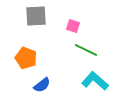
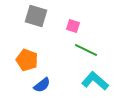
gray square: rotated 20 degrees clockwise
orange pentagon: moved 1 px right, 2 px down
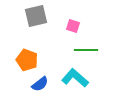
gray square: rotated 30 degrees counterclockwise
green line: rotated 25 degrees counterclockwise
cyan L-shape: moved 20 px left, 3 px up
blue semicircle: moved 2 px left, 1 px up
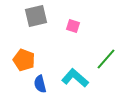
green line: moved 20 px right, 9 px down; rotated 50 degrees counterclockwise
orange pentagon: moved 3 px left
blue semicircle: rotated 114 degrees clockwise
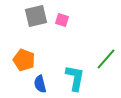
pink square: moved 11 px left, 6 px up
cyan L-shape: rotated 60 degrees clockwise
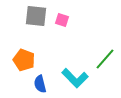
gray square: rotated 20 degrees clockwise
green line: moved 1 px left
cyan L-shape: rotated 124 degrees clockwise
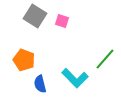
gray square: moved 1 px left; rotated 25 degrees clockwise
pink square: moved 1 px down
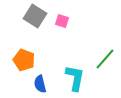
cyan L-shape: rotated 124 degrees counterclockwise
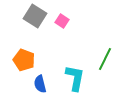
pink square: rotated 16 degrees clockwise
green line: rotated 15 degrees counterclockwise
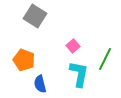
pink square: moved 11 px right, 25 px down; rotated 16 degrees clockwise
cyan L-shape: moved 4 px right, 4 px up
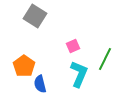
pink square: rotated 16 degrees clockwise
orange pentagon: moved 6 px down; rotated 15 degrees clockwise
cyan L-shape: rotated 12 degrees clockwise
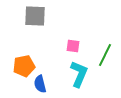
gray square: rotated 30 degrees counterclockwise
pink square: rotated 32 degrees clockwise
green line: moved 4 px up
orange pentagon: rotated 25 degrees clockwise
